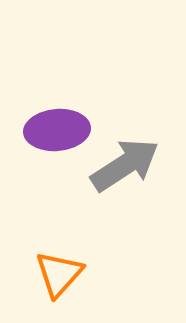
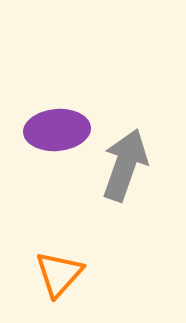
gray arrow: rotated 38 degrees counterclockwise
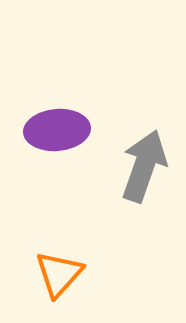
gray arrow: moved 19 px right, 1 px down
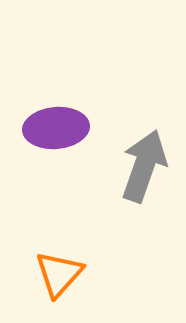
purple ellipse: moved 1 px left, 2 px up
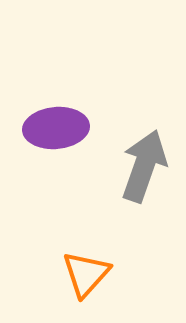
orange triangle: moved 27 px right
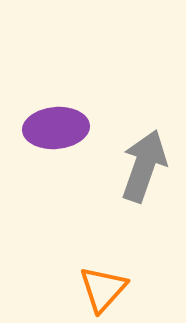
orange triangle: moved 17 px right, 15 px down
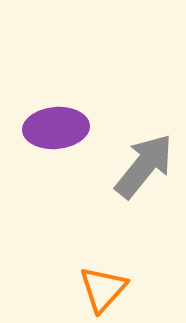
gray arrow: rotated 20 degrees clockwise
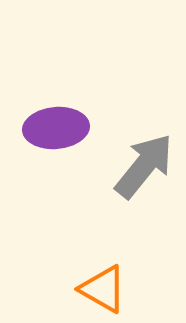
orange triangle: rotated 42 degrees counterclockwise
